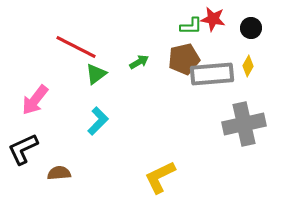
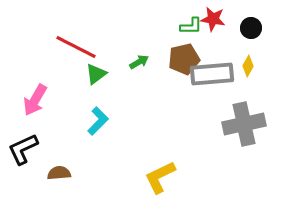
pink arrow: rotated 8 degrees counterclockwise
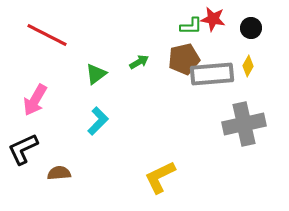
red line: moved 29 px left, 12 px up
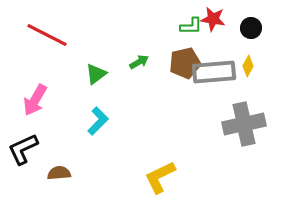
brown pentagon: moved 1 px right, 4 px down
gray rectangle: moved 2 px right, 2 px up
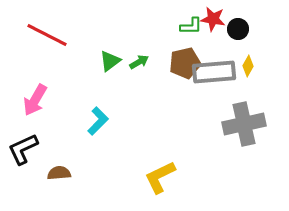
black circle: moved 13 px left, 1 px down
green triangle: moved 14 px right, 13 px up
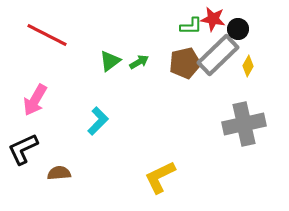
gray rectangle: moved 4 px right, 17 px up; rotated 39 degrees counterclockwise
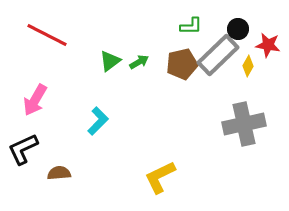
red star: moved 55 px right, 26 px down
brown pentagon: moved 3 px left, 1 px down
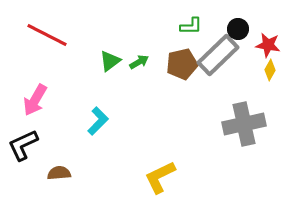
yellow diamond: moved 22 px right, 4 px down
black L-shape: moved 4 px up
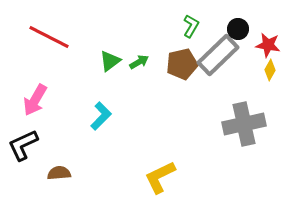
green L-shape: rotated 60 degrees counterclockwise
red line: moved 2 px right, 2 px down
cyan L-shape: moved 3 px right, 5 px up
